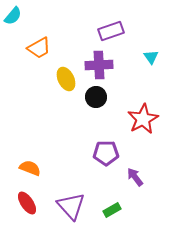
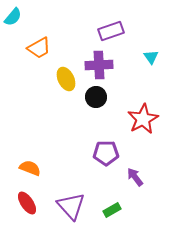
cyan semicircle: moved 1 px down
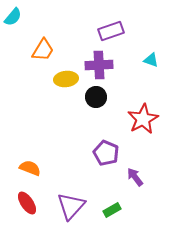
orange trapezoid: moved 4 px right, 2 px down; rotated 30 degrees counterclockwise
cyan triangle: moved 3 px down; rotated 35 degrees counterclockwise
yellow ellipse: rotated 70 degrees counterclockwise
purple pentagon: rotated 25 degrees clockwise
purple triangle: rotated 24 degrees clockwise
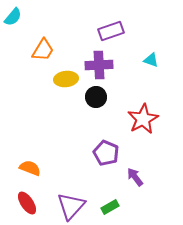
green rectangle: moved 2 px left, 3 px up
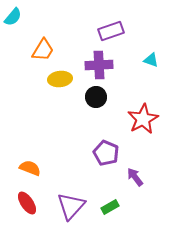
yellow ellipse: moved 6 px left
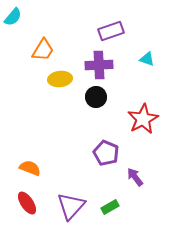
cyan triangle: moved 4 px left, 1 px up
